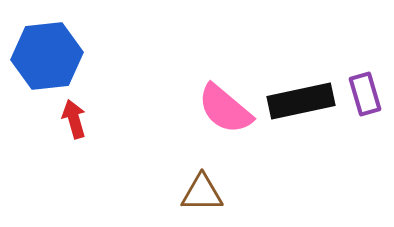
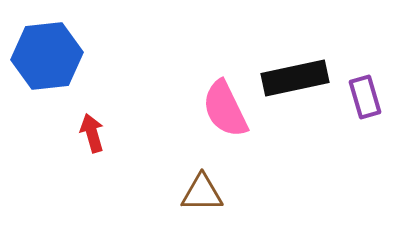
purple rectangle: moved 3 px down
black rectangle: moved 6 px left, 23 px up
pink semicircle: rotated 24 degrees clockwise
red arrow: moved 18 px right, 14 px down
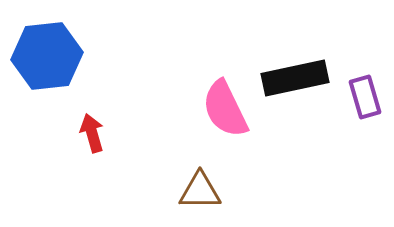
brown triangle: moved 2 px left, 2 px up
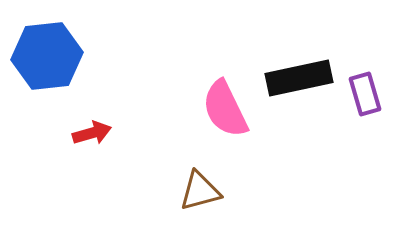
black rectangle: moved 4 px right
purple rectangle: moved 3 px up
red arrow: rotated 90 degrees clockwise
brown triangle: rotated 15 degrees counterclockwise
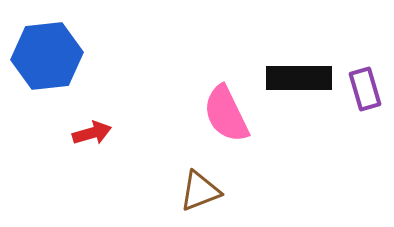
black rectangle: rotated 12 degrees clockwise
purple rectangle: moved 5 px up
pink semicircle: moved 1 px right, 5 px down
brown triangle: rotated 6 degrees counterclockwise
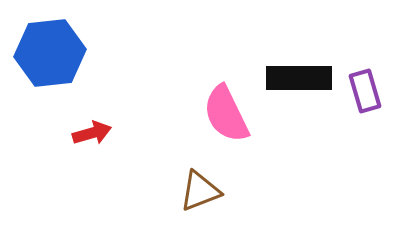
blue hexagon: moved 3 px right, 3 px up
purple rectangle: moved 2 px down
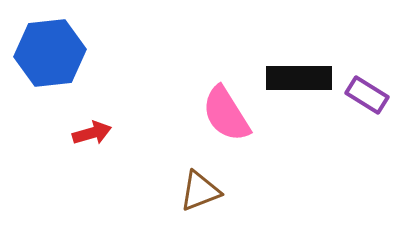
purple rectangle: moved 2 px right, 4 px down; rotated 42 degrees counterclockwise
pink semicircle: rotated 6 degrees counterclockwise
